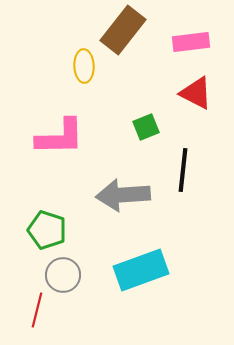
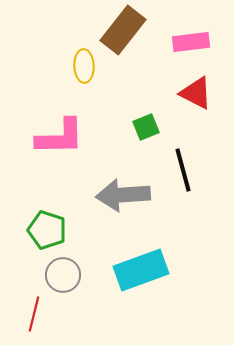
black line: rotated 21 degrees counterclockwise
red line: moved 3 px left, 4 px down
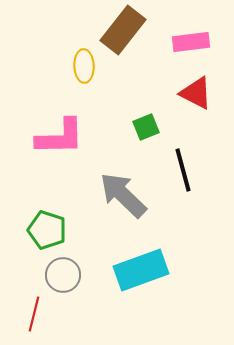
gray arrow: rotated 48 degrees clockwise
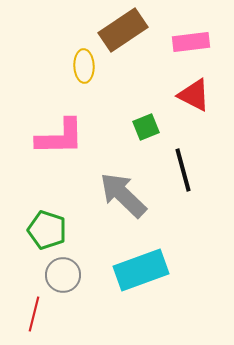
brown rectangle: rotated 18 degrees clockwise
red triangle: moved 2 px left, 2 px down
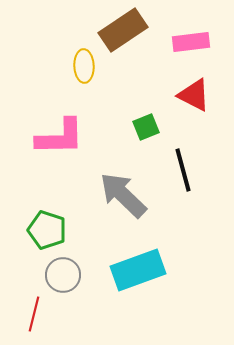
cyan rectangle: moved 3 px left
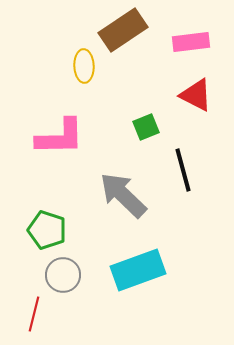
red triangle: moved 2 px right
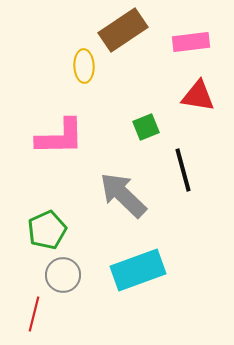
red triangle: moved 2 px right, 1 px down; rotated 18 degrees counterclockwise
green pentagon: rotated 30 degrees clockwise
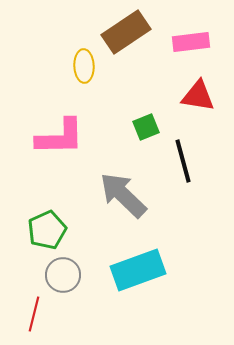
brown rectangle: moved 3 px right, 2 px down
black line: moved 9 px up
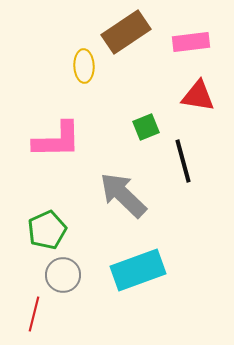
pink L-shape: moved 3 px left, 3 px down
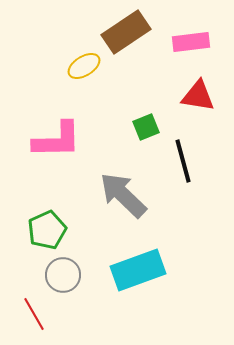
yellow ellipse: rotated 60 degrees clockwise
red line: rotated 44 degrees counterclockwise
